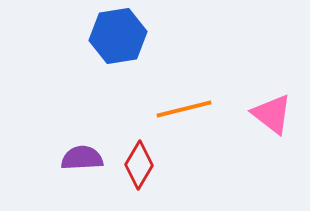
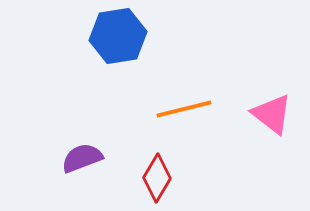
purple semicircle: rotated 18 degrees counterclockwise
red diamond: moved 18 px right, 13 px down
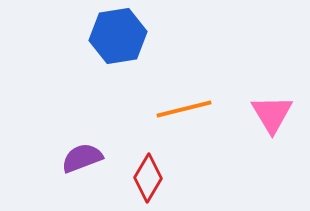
pink triangle: rotated 21 degrees clockwise
red diamond: moved 9 px left
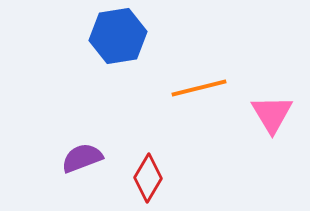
orange line: moved 15 px right, 21 px up
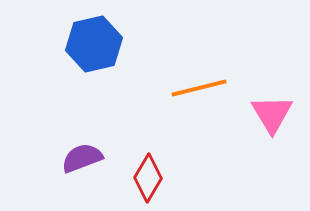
blue hexagon: moved 24 px left, 8 px down; rotated 4 degrees counterclockwise
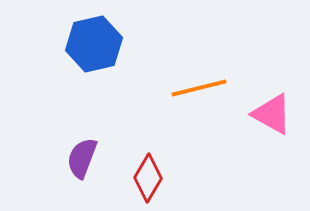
pink triangle: rotated 30 degrees counterclockwise
purple semicircle: rotated 48 degrees counterclockwise
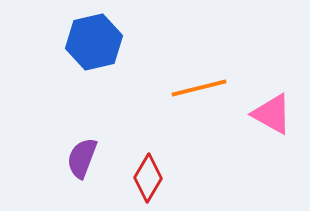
blue hexagon: moved 2 px up
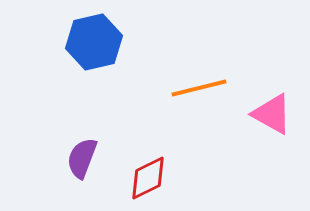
red diamond: rotated 33 degrees clockwise
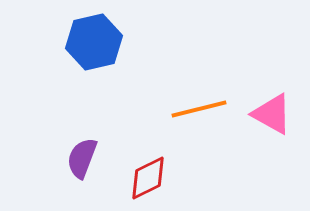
orange line: moved 21 px down
